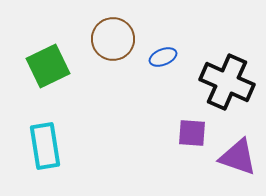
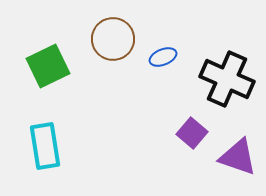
black cross: moved 3 px up
purple square: rotated 36 degrees clockwise
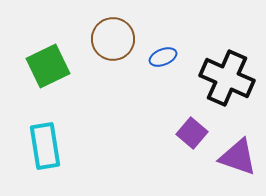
black cross: moved 1 px up
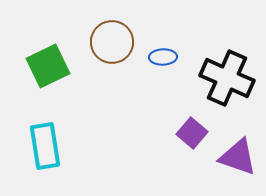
brown circle: moved 1 px left, 3 px down
blue ellipse: rotated 20 degrees clockwise
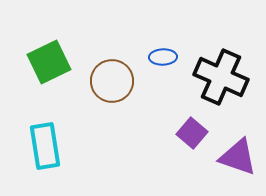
brown circle: moved 39 px down
green square: moved 1 px right, 4 px up
black cross: moved 6 px left, 1 px up
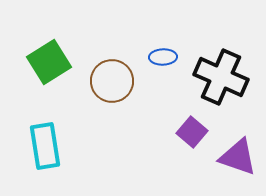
green square: rotated 6 degrees counterclockwise
purple square: moved 1 px up
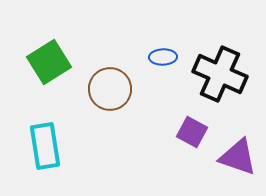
black cross: moved 1 px left, 3 px up
brown circle: moved 2 px left, 8 px down
purple square: rotated 12 degrees counterclockwise
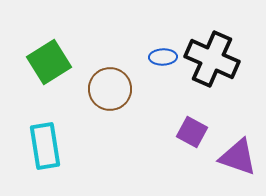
black cross: moved 8 px left, 15 px up
